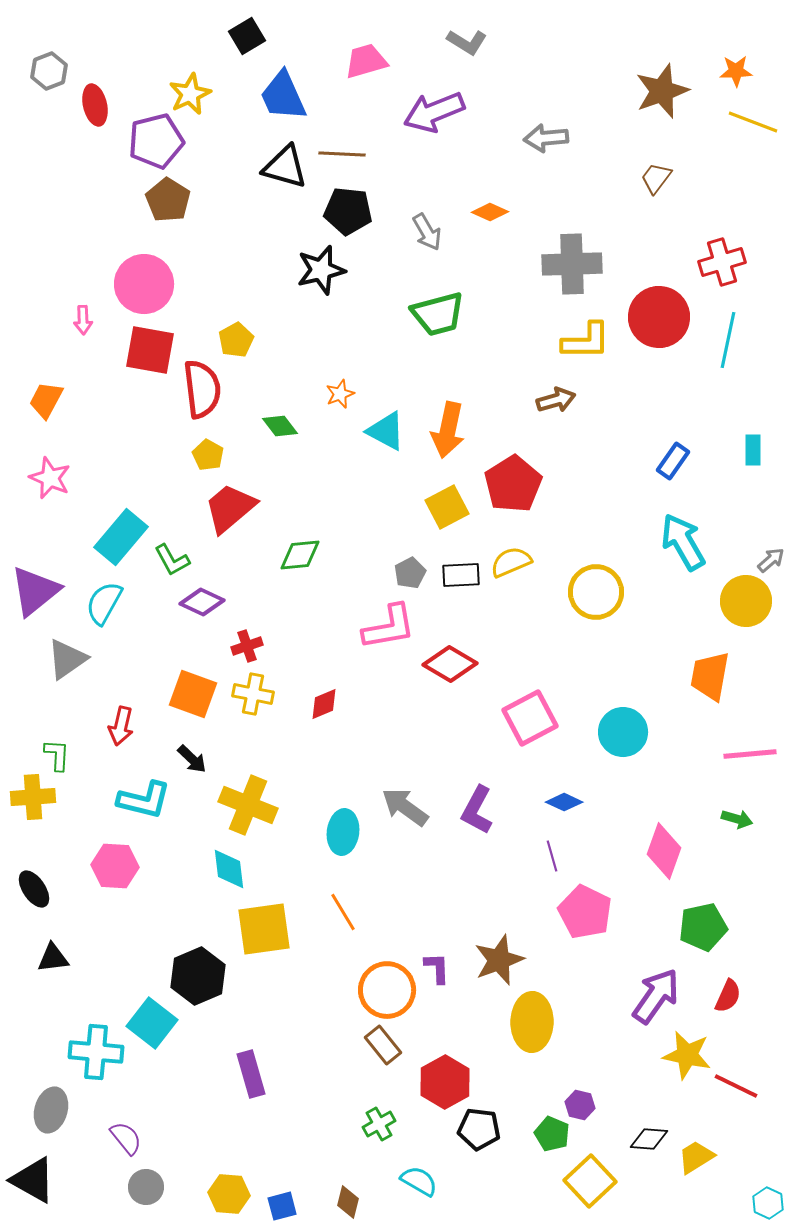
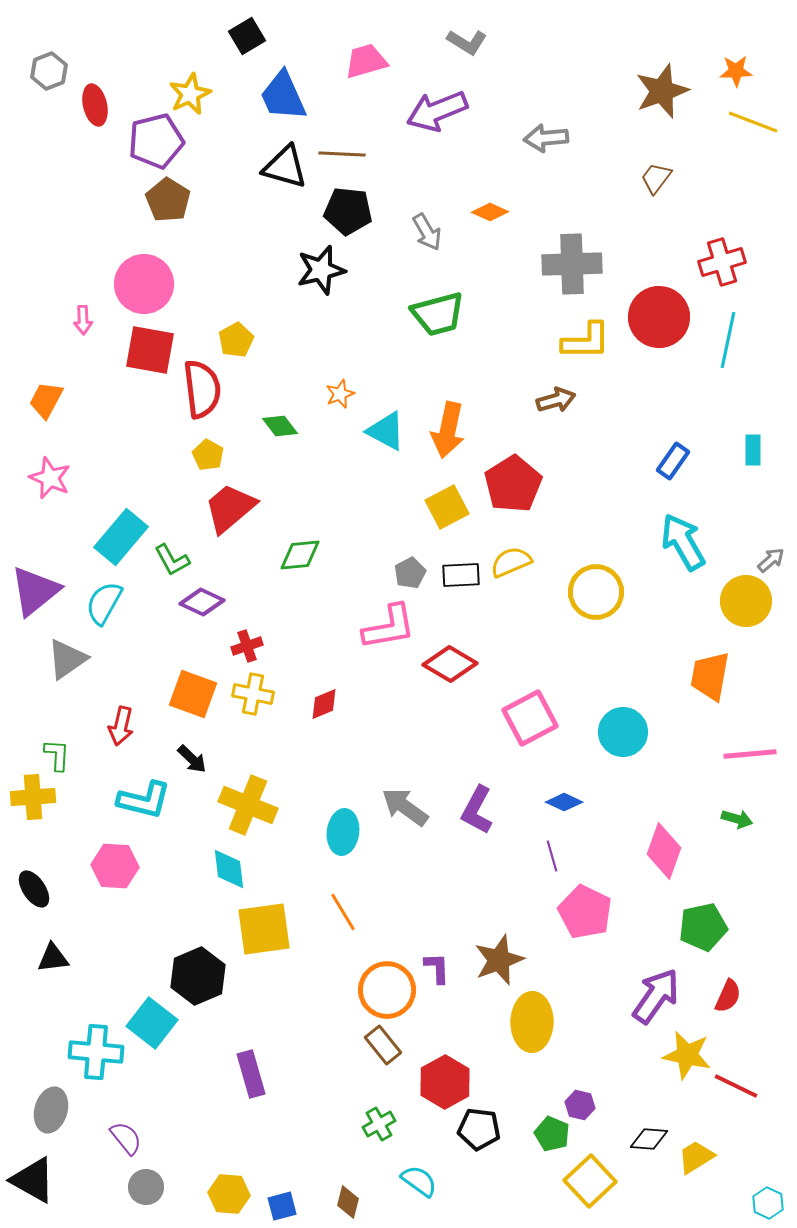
purple arrow at (434, 112): moved 3 px right, 1 px up
cyan semicircle at (419, 1181): rotated 6 degrees clockwise
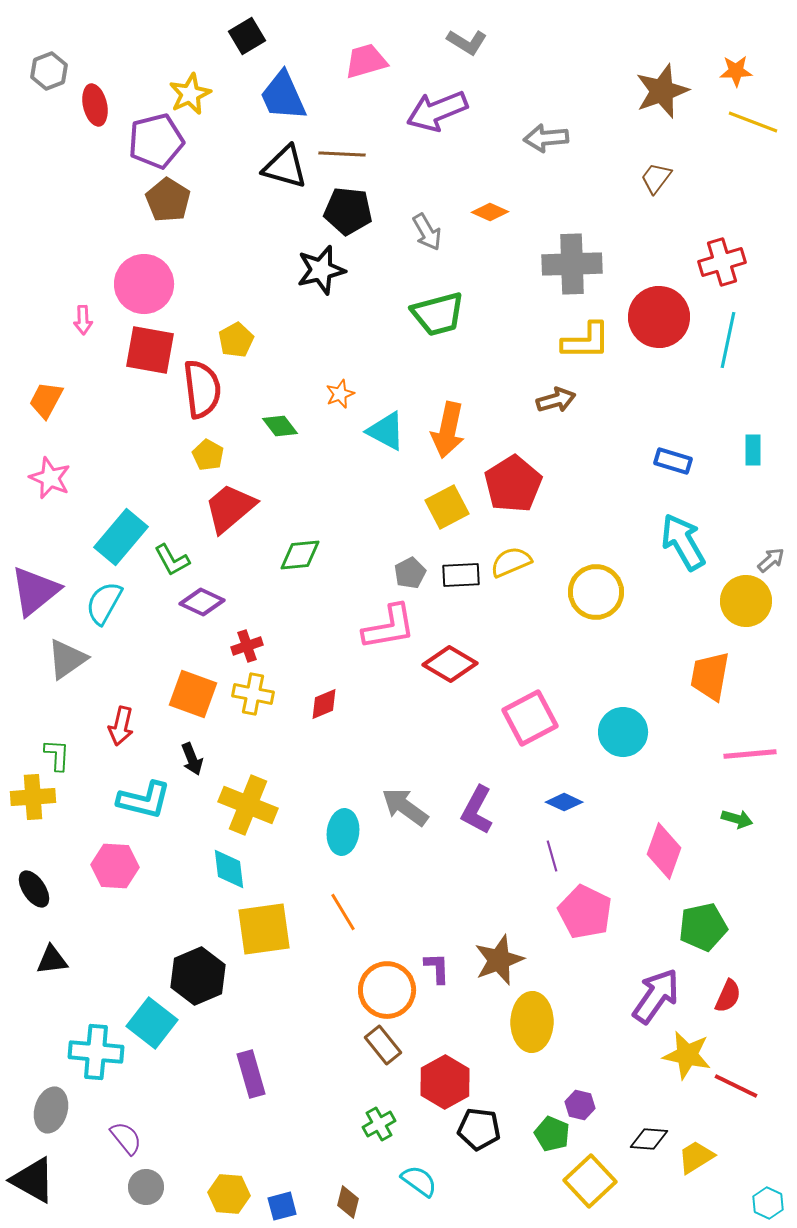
blue rectangle at (673, 461): rotated 72 degrees clockwise
black arrow at (192, 759): rotated 24 degrees clockwise
black triangle at (53, 958): moved 1 px left, 2 px down
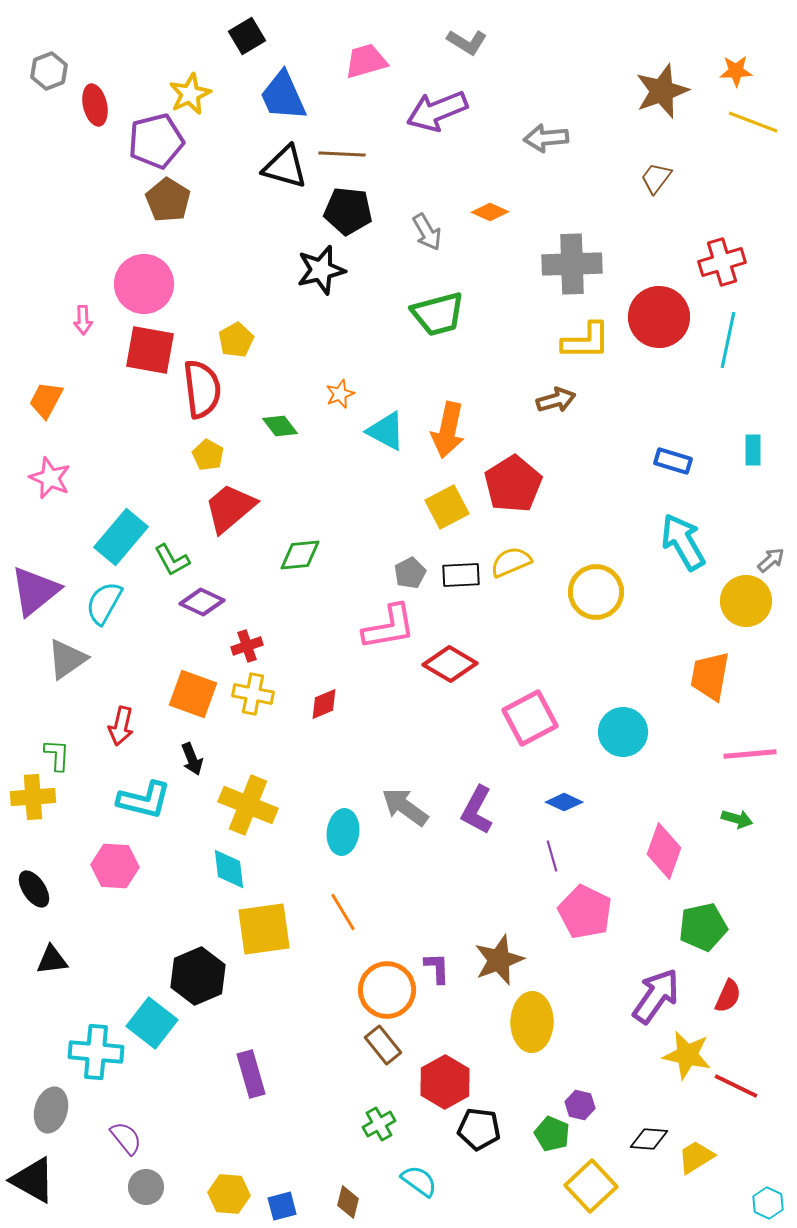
yellow square at (590, 1181): moved 1 px right, 5 px down
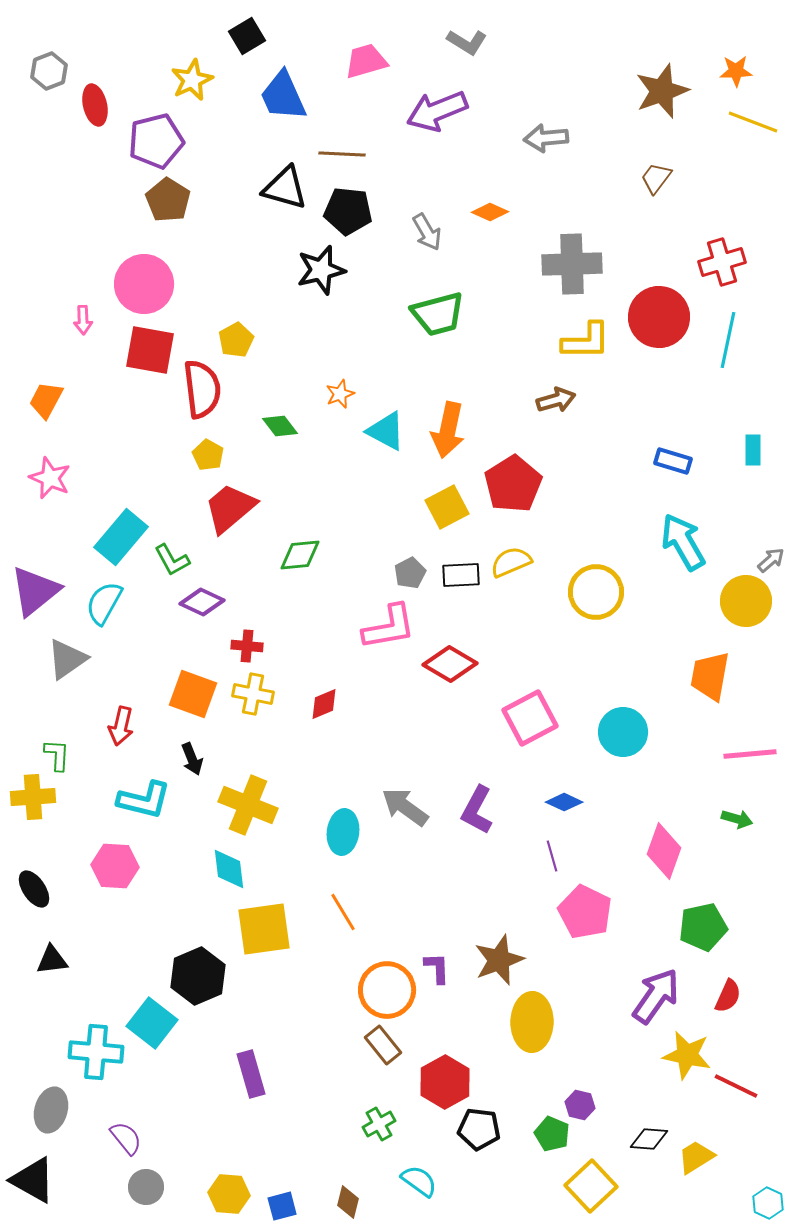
yellow star at (190, 94): moved 2 px right, 14 px up
black triangle at (285, 167): moved 21 px down
red cross at (247, 646): rotated 24 degrees clockwise
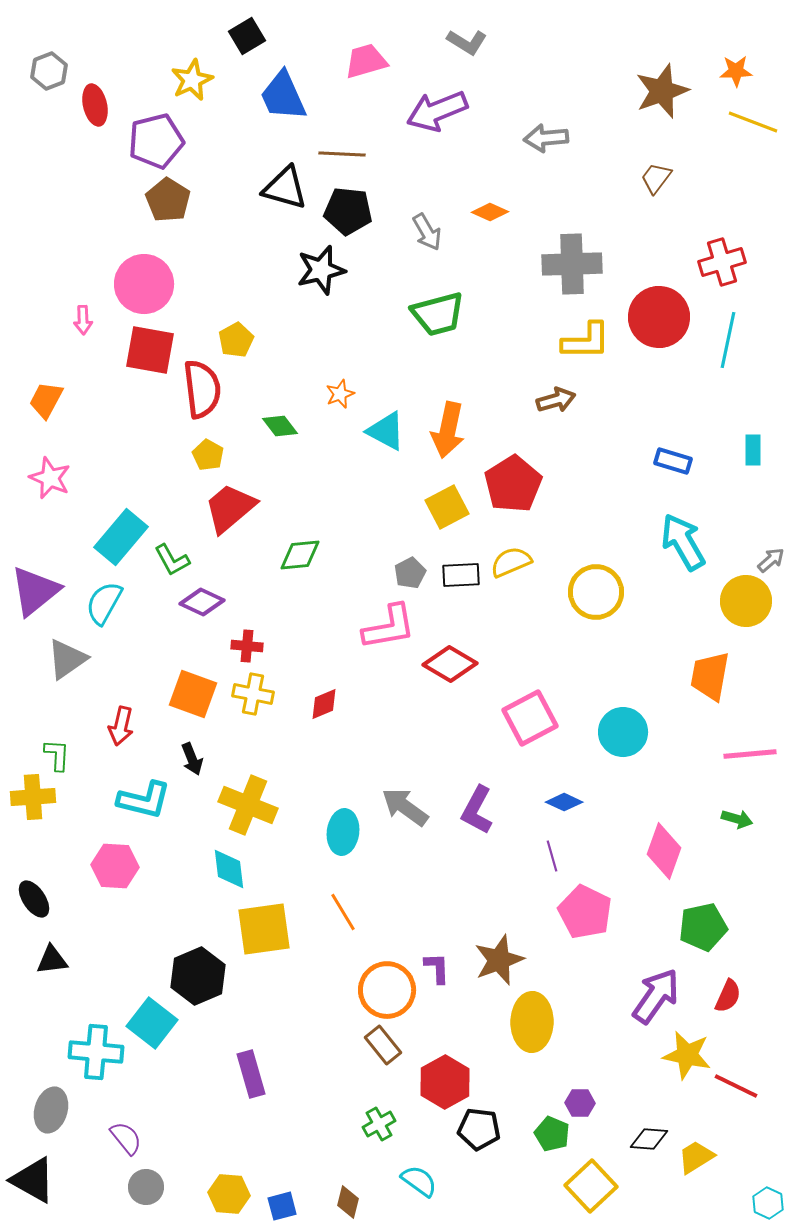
black ellipse at (34, 889): moved 10 px down
purple hexagon at (580, 1105): moved 2 px up; rotated 12 degrees counterclockwise
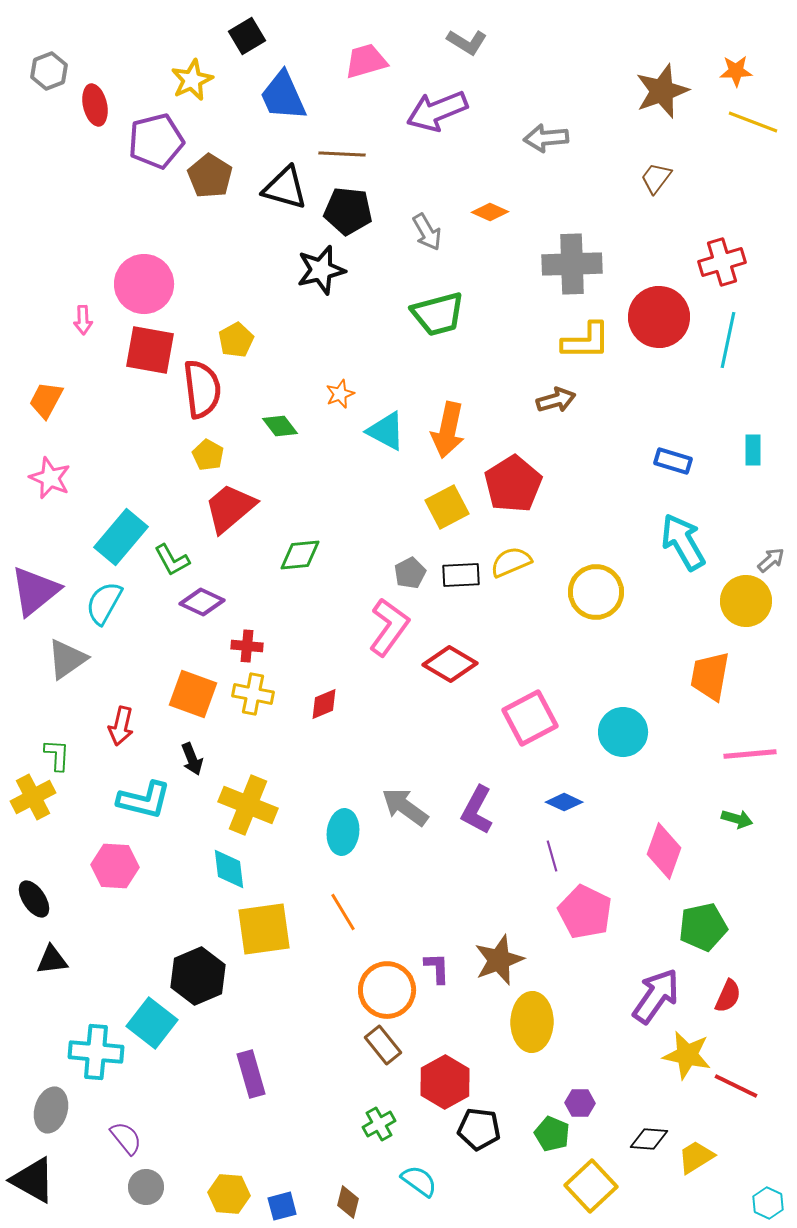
brown pentagon at (168, 200): moved 42 px right, 24 px up
pink L-shape at (389, 627): rotated 44 degrees counterclockwise
yellow cross at (33, 797): rotated 24 degrees counterclockwise
